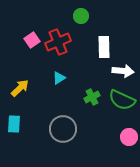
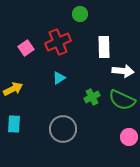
green circle: moved 1 px left, 2 px up
pink square: moved 6 px left, 8 px down
yellow arrow: moved 7 px left, 1 px down; rotated 18 degrees clockwise
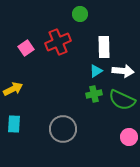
cyan triangle: moved 37 px right, 7 px up
green cross: moved 2 px right, 3 px up; rotated 14 degrees clockwise
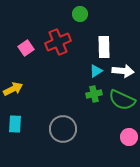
cyan rectangle: moved 1 px right
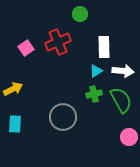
green semicircle: moved 1 px left; rotated 144 degrees counterclockwise
gray circle: moved 12 px up
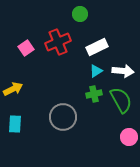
white rectangle: moved 7 px left; rotated 65 degrees clockwise
